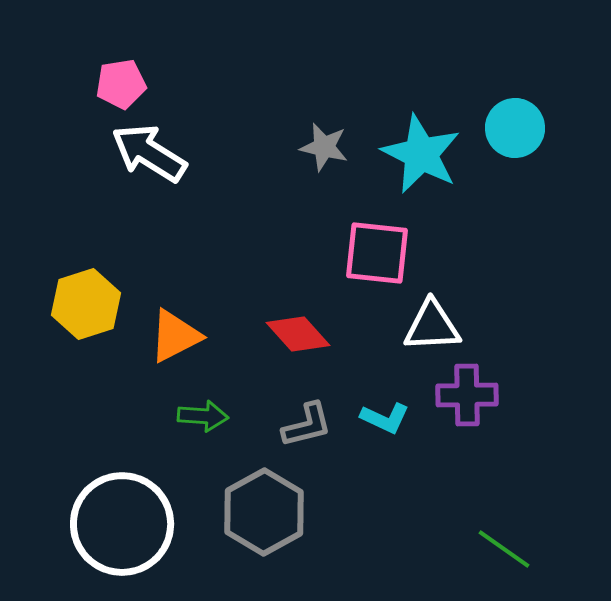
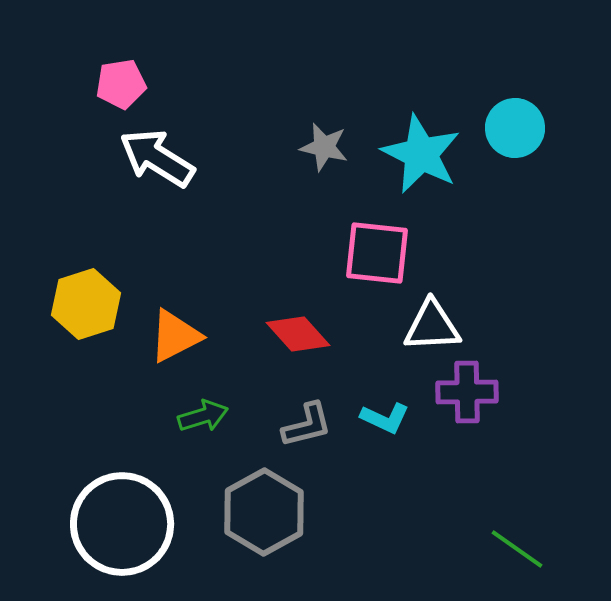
white arrow: moved 8 px right, 5 px down
purple cross: moved 3 px up
green arrow: rotated 21 degrees counterclockwise
green line: moved 13 px right
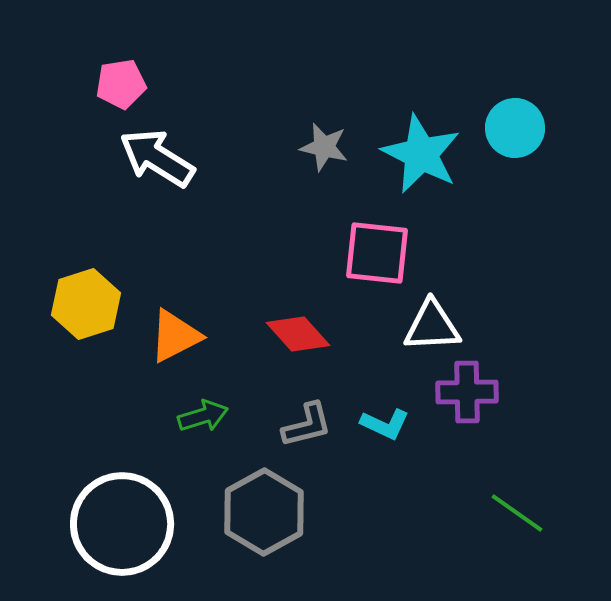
cyan L-shape: moved 6 px down
green line: moved 36 px up
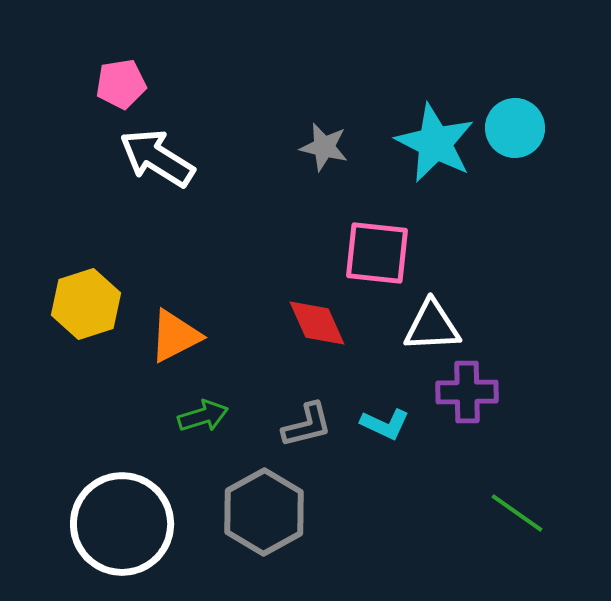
cyan star: moved 14 px right, 11 px up
red diamond: moved 19 px right, 11 px up; rotated 18 degrees clockwise
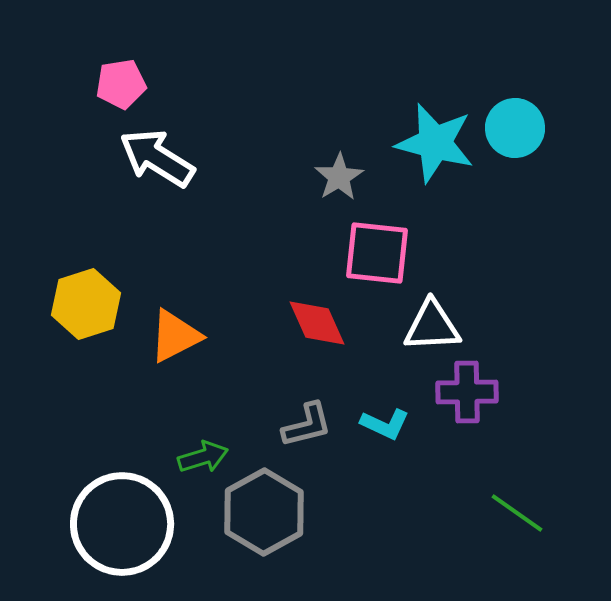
cyan star: rotated 12 degrees counterclockwise
gray star: moved 15 px right, 30 px down; rotated 27 degrees clockwise
green arrow: moved 41 px down
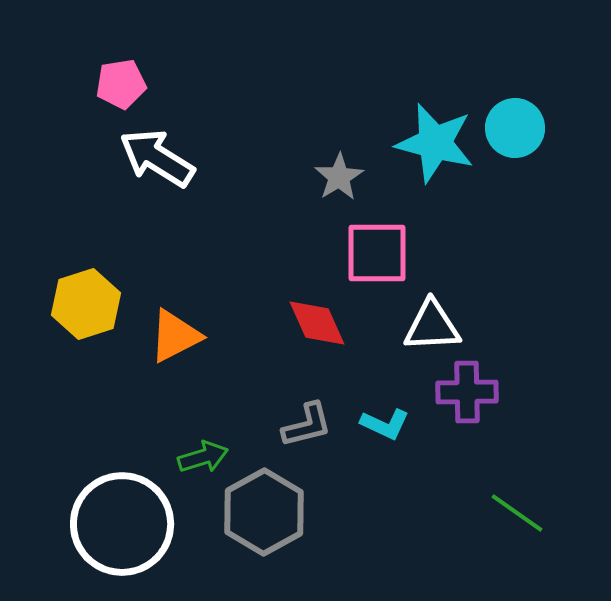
pink square: rotated 6 degrees counterclockwise
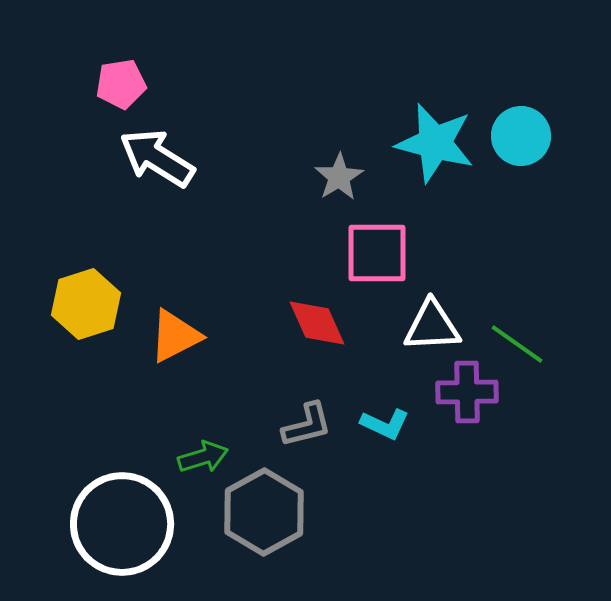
cyan circle: moved 6 px right, 8 px down
green line: moved 169 px up
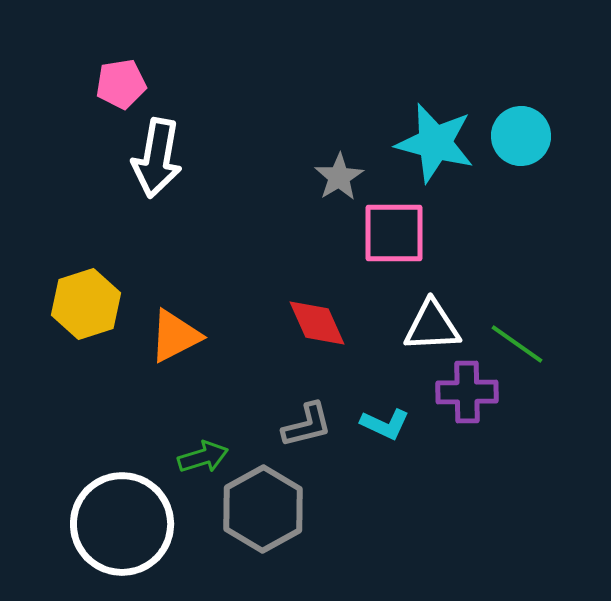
white arrow: rotated 112 degrees counterclockwise
pink square: moved 17 px right, 20 px up
gray hexagon: moved 1 px left, 3 px up
